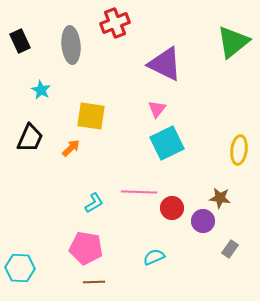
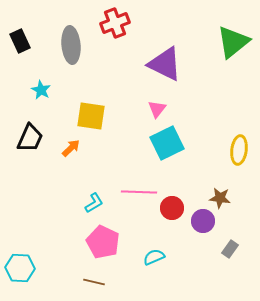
pink pentagon: moved 17 px right, 6 px up; rotated 16 degrees clockwise
brown line: rotated 15 degrees clockwise
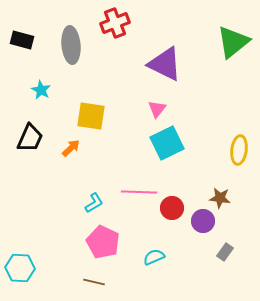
black rectangle: moved 2 px right, 1 px up; rotated 50 degrees counterclockwise
gray rectangle: moved 5 px left, 3 px down
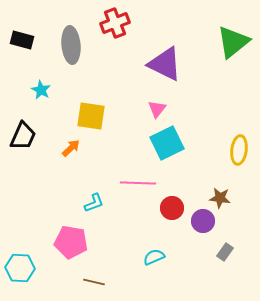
black trapezoid: moved 7 px left, 2 px up
pink line: moved 1 px left, 9 px up
cyan L-shape: rotated 10 degrees clockwise
pink pentagon: moved 32 px left; rotated 16 degrees counterclockwise
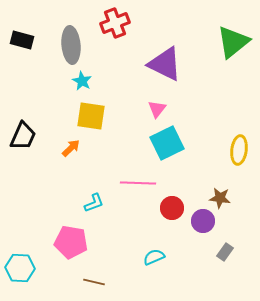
cyan star: moved 41 px right, 9 px up
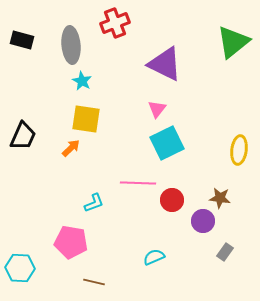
yellow square: moved 5 px left, 3 px down
red circle: moved 8 px up
